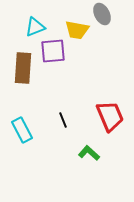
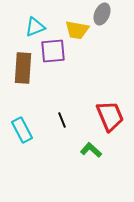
gray ellipse: rotated 50 degrees clockwise
black line: moved 1 px left
green L-shape: moved 2 px right, 3 px up
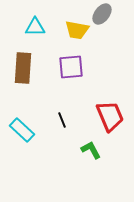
gray ellipse: rotated 15 degrees clockwise
cyan triangle: rotated 20 degrees clockwise
purple square: moved 18 px right, 16 px down
cyan rectangle: rotated 20 degrees counterclockwise
green L-shape: rotated 20 degrees clockwise
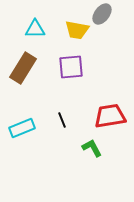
cyan triangle: moved 2 px down
brown rectangle: rotated 28 degrees clockwise
red trapezoid: rotated 76 degrees counterclockwise
cyan rectangle: moved 2 px up; rotated 65 degrees counterclockwise
green L-shape: moved 1 px right, 2 px up
